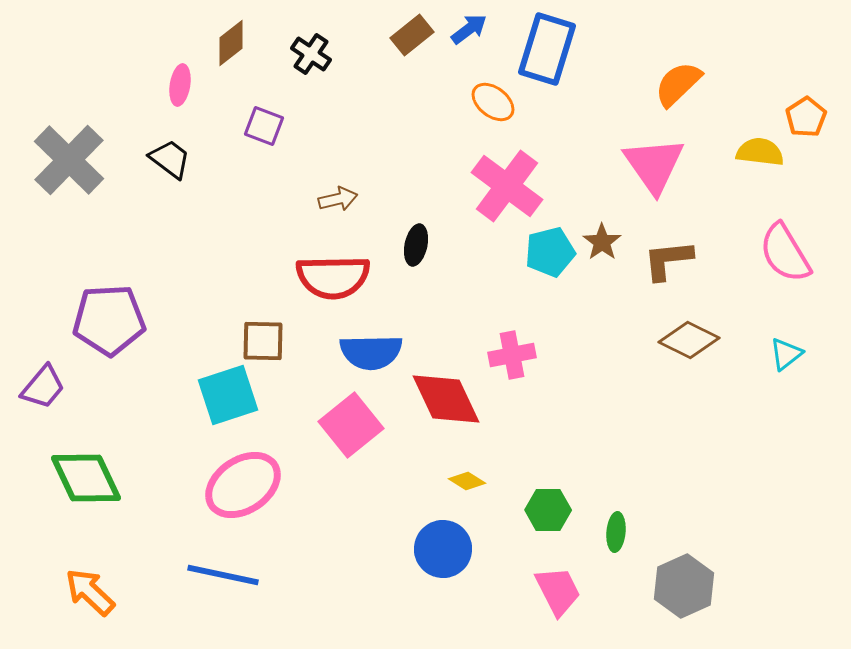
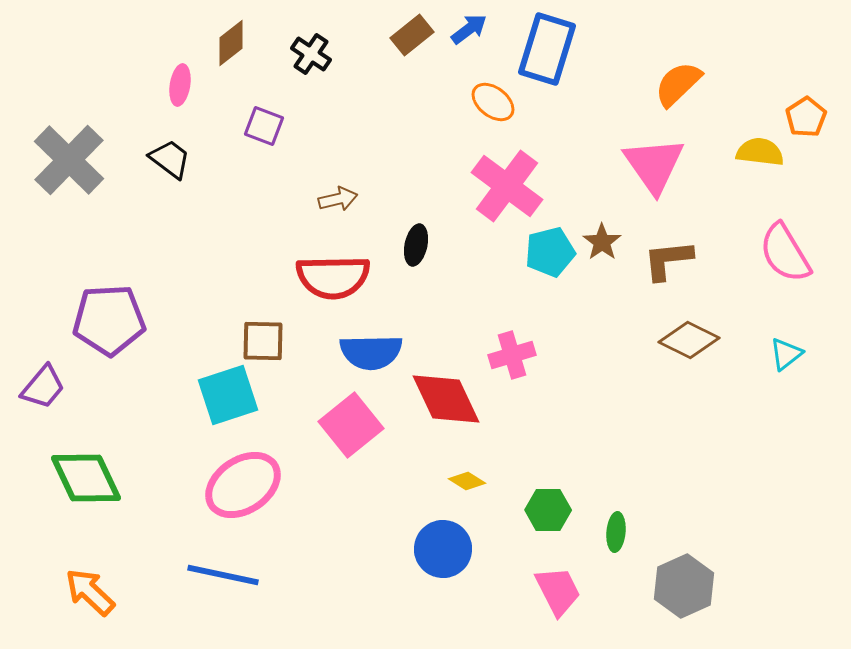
pink cross at (512, 355): rotated 6 degrees counterclockwise
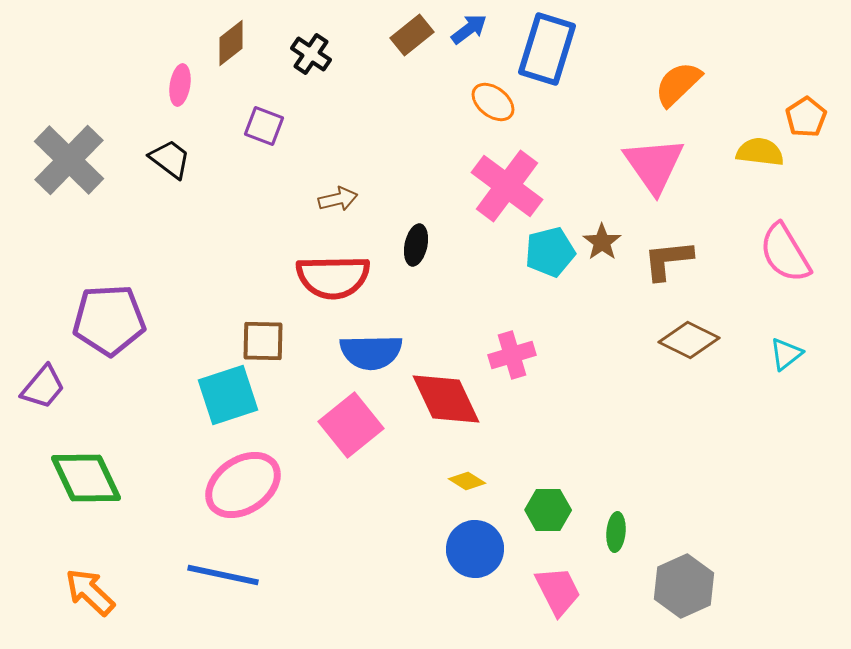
blue circle at (443, 549): moved 32 px right
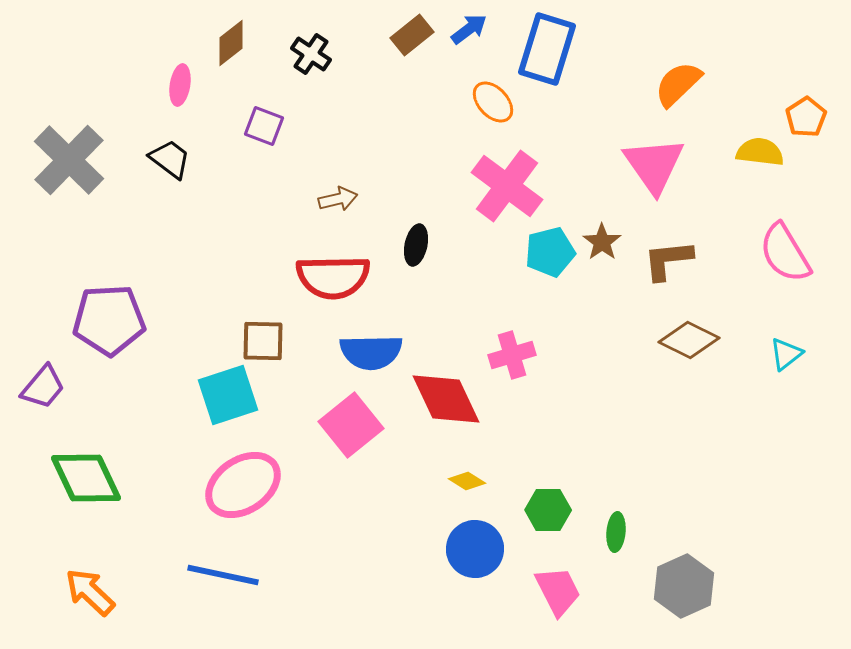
orange ellipse at (493, 102): rotated 9 degrees clockwise
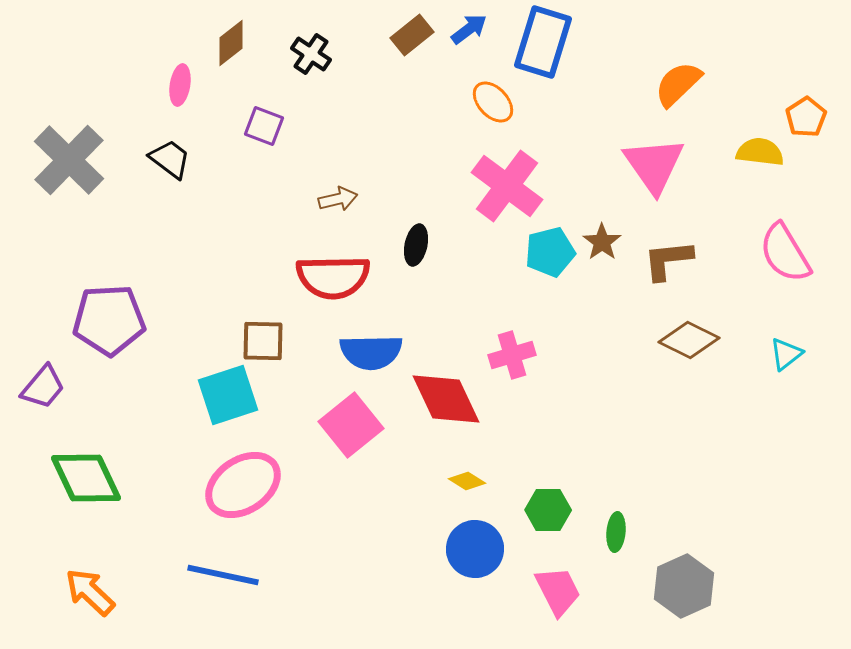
blue rectangle at (547, 49): moved 4 px left, 7 px up
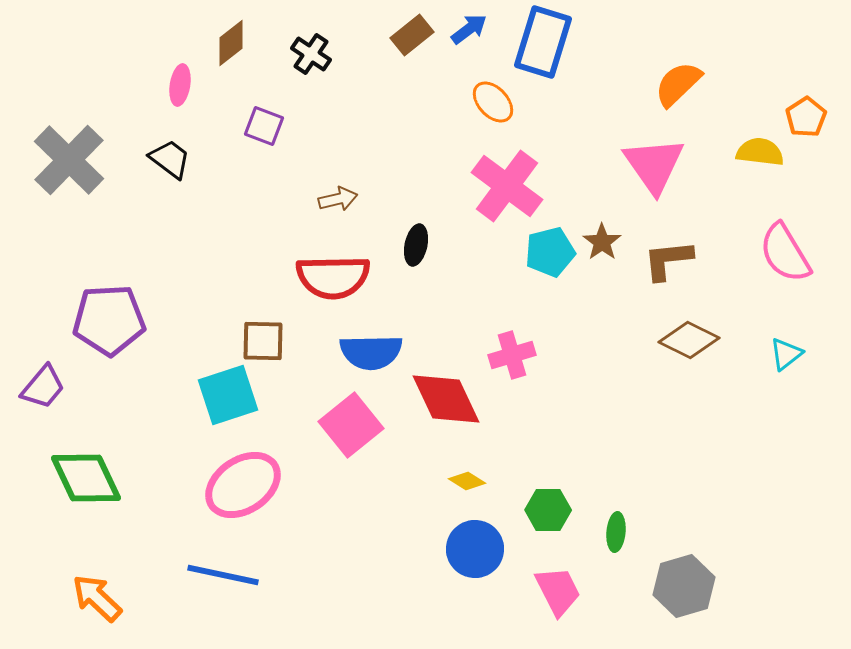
gray hexagon at (684, 586): rotated 8 degrees clockwise
orange arrow at (90, 592): moved 7 px right, 6 px down
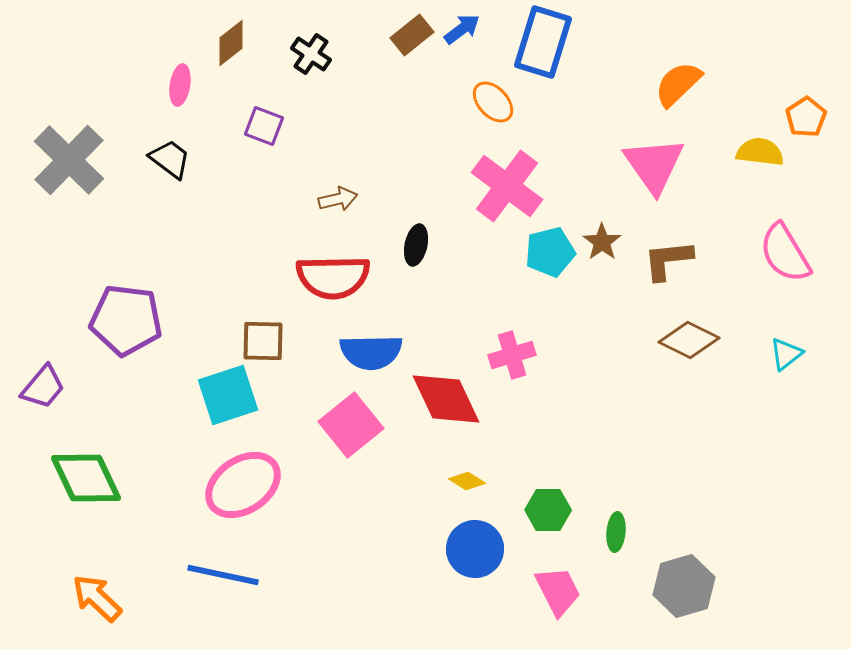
blue arrow at (469, 29): moved 7 px left
purple pentagon at (109, 320): moved 17 px right; rotated 10 degrees clockwise
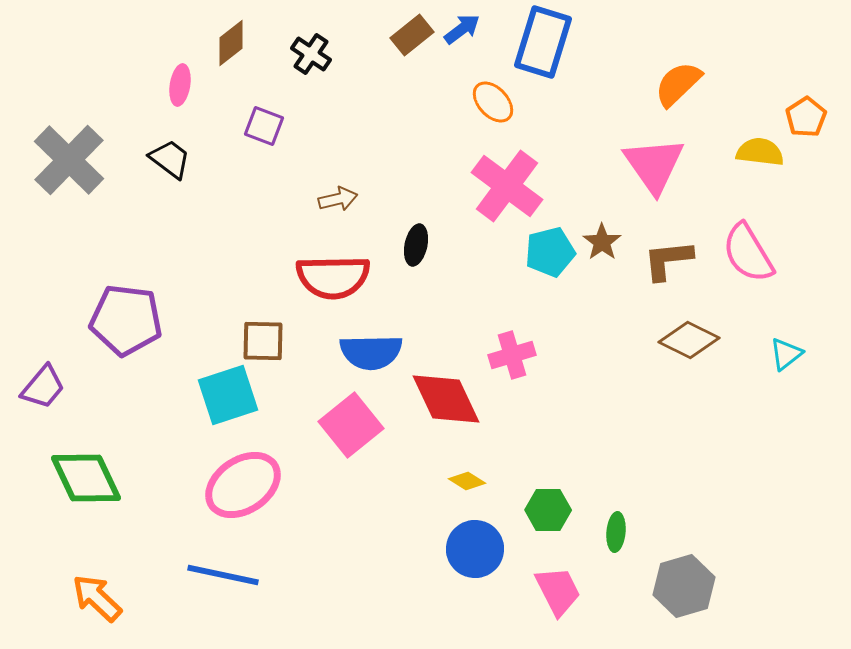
pink semicircle at (785, 253): moved 37 px left
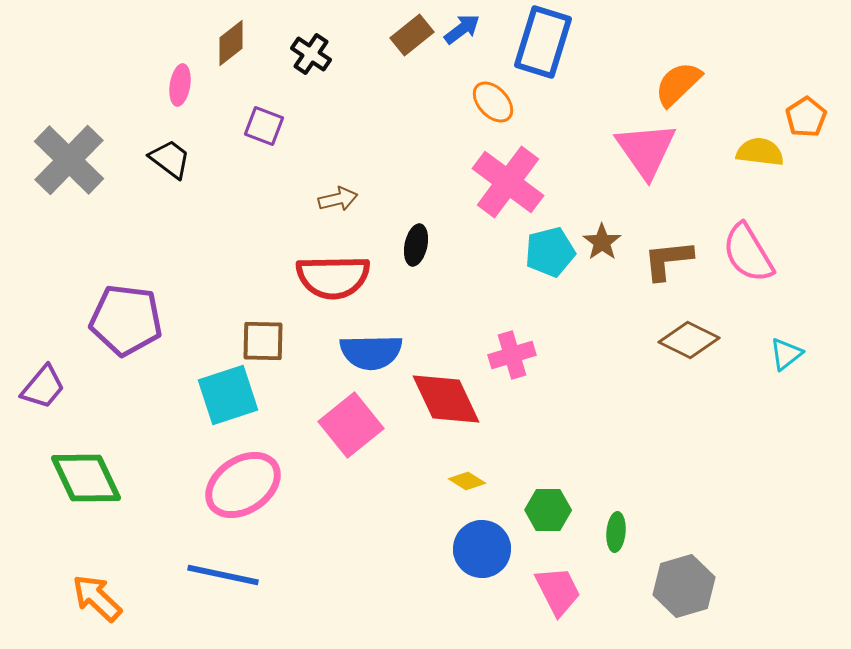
pink triangle at (654, 165): moved 8 px left, 15 px up
pink cross at (507, 186): moved 1 px right, 4 px up
blue circle at (475, 549): moved 7 px right
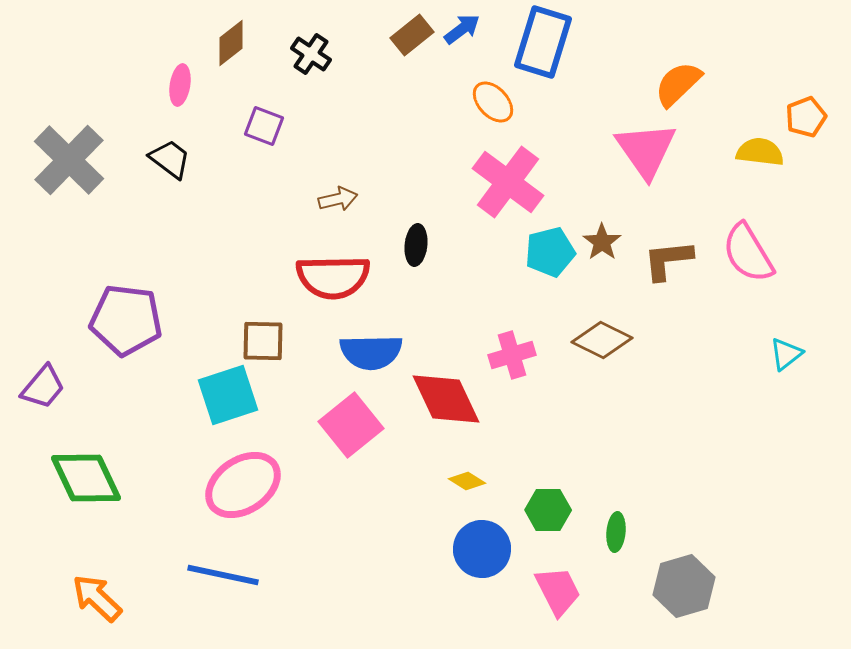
orange pentagon at (806, 117): rotated 12 degrees clockwise
black ellipse at (416, 245): rotated 6 degrees counterclockwise
brown diamond at (689, 340): moved 87 px left
